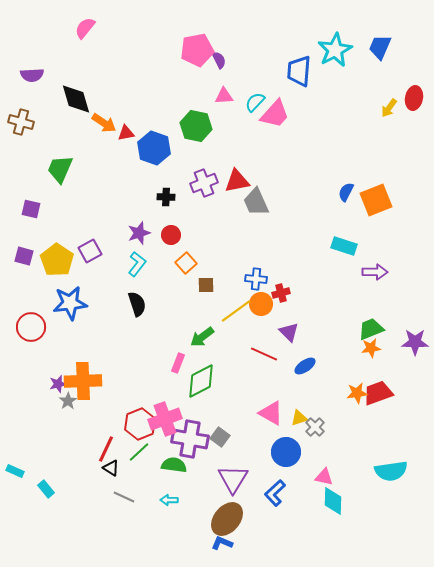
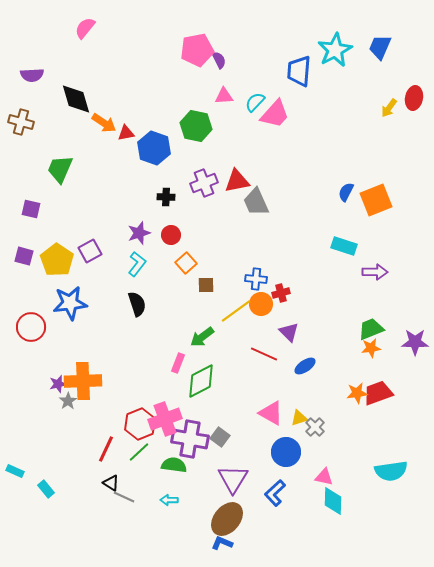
black triangle at (111, 468): moved 15 px down
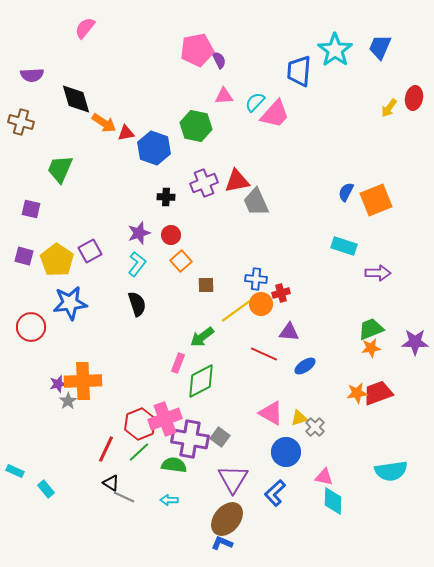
cyan star at (335, 50): rotated 8 degrees counterclockwise
orange square at (186, 263): moved 5 px left, 2 px up
purple arrow at (375, 272): moved 3 px right, 1 px down
purple triangle at (289, 332): rotated 40 degrees counterclockwise
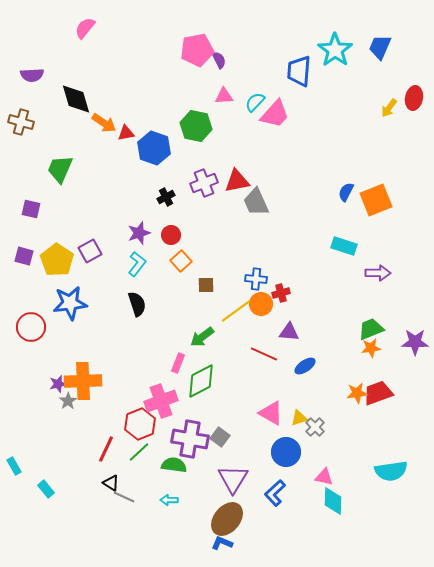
black cross at (166, 197): rotated 30 degrees counterclockwise
pink cross at (165, 419): moved 4 px left, 18 px up
cyan rectangle at (15, 471): moved 1 px left, 5 px up; rotated 36 degrees clockwise
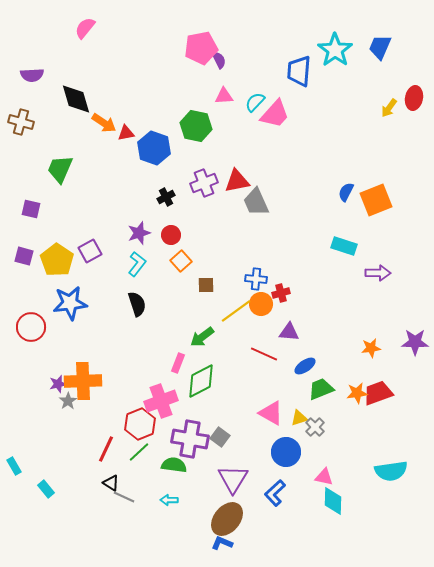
pink pentagon at (197, 50): moved 4 px right, 2 px up
green trapezoid at (371, 329): moved 50 px left, 60 px down
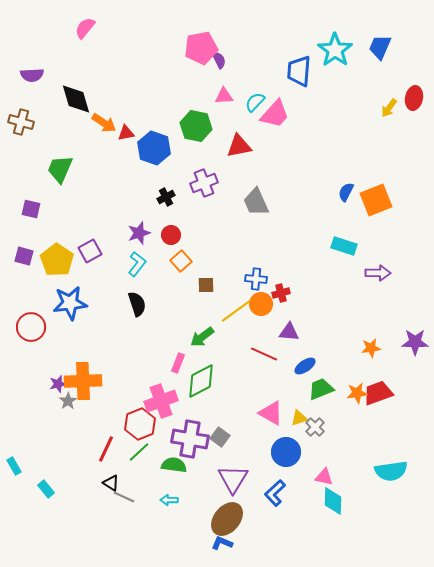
red triangle at (237, 181): moved 2 px right, 35 px up
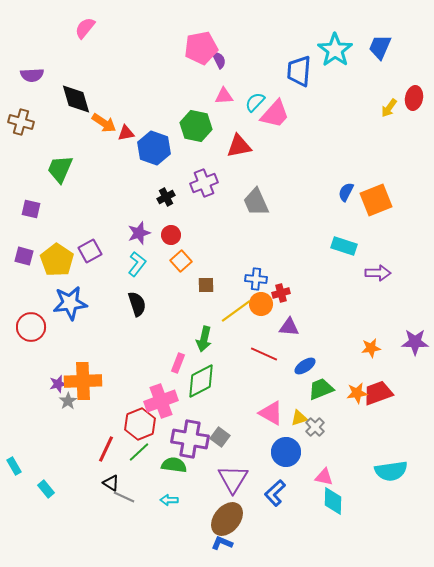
purple triangle at (289, 332): moved 5 px up
green arrow at (202, 337): moved 2 px right, 2 px down; rotated 40 degrees counterclockwise
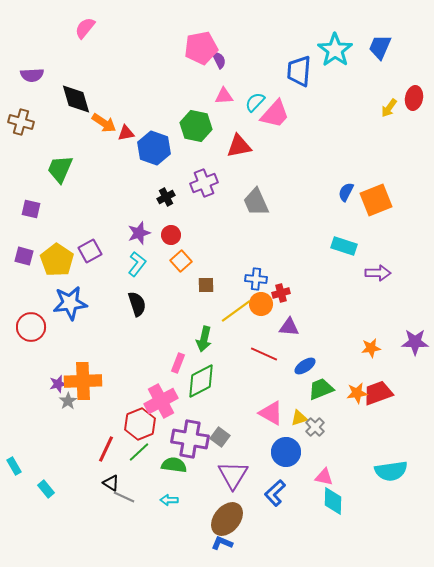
pink cross at (161, 401): rotated 8 degrees counterclockwise
purple triangle at (233, 479): moved 4 px up
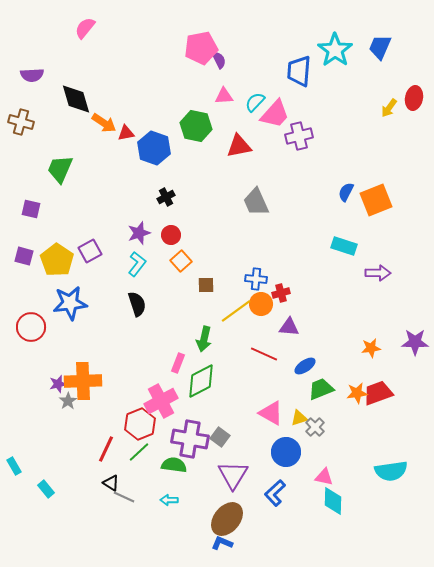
purple cross at (204, 183): moved 95 px right, 47 px up; rotated 8 degrees clockwise
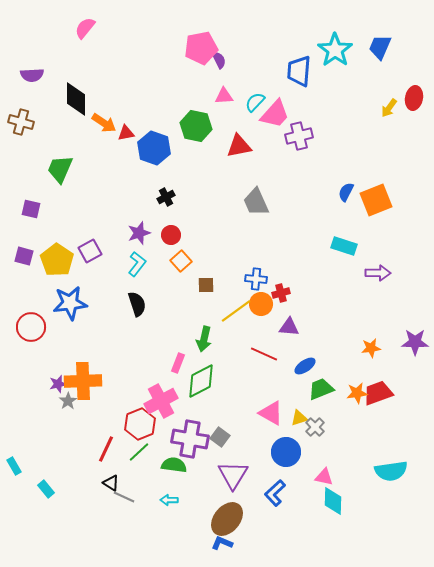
black diamond at (76, 99): rotated 16 degrees clockwise
